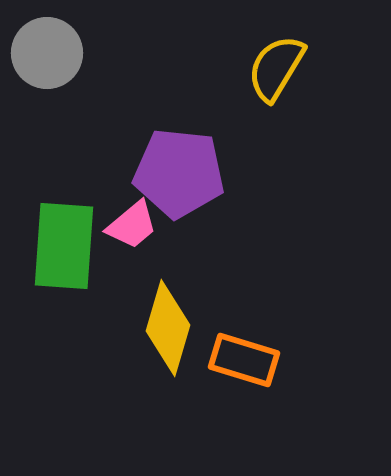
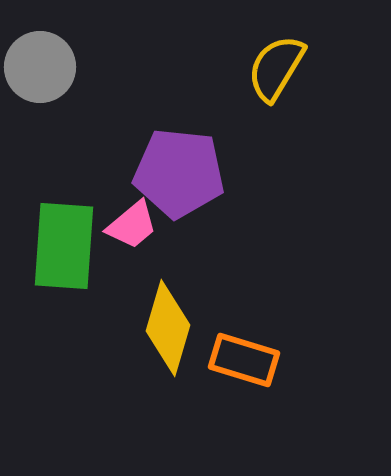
gray circle: moved 7 px left, 14 px down
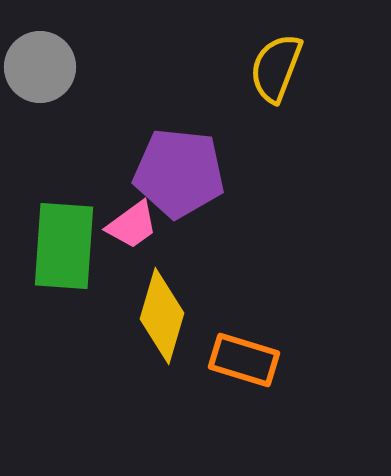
yellow semicircle: rotated 10 degrees counterclockwise
pink trapezoid: rotated 4 degrees clockwise
yellow diamond: moved 6 px left, 12 px up
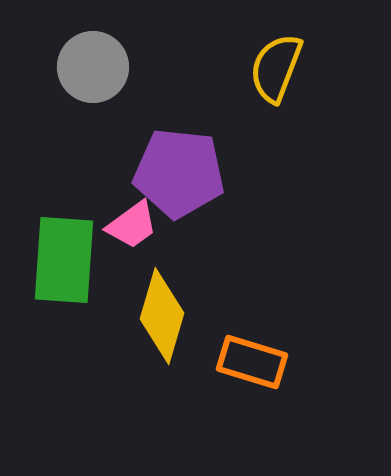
gray circle: moved 53 px right
green rectangle: moved 14 px down
orange rectangle: moved 8 px right, 2 px down
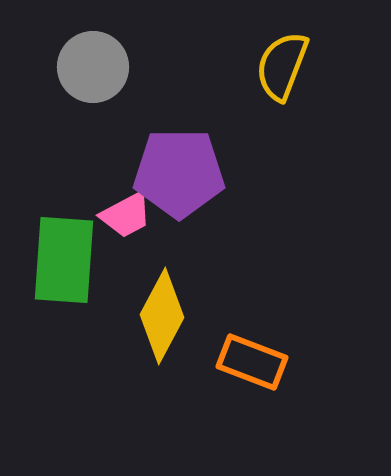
yellow semicircle: moved 6 px right, 2 px up
purple pentagon: rotated 6 degrees counterclockwise
pink trapezoid: moved 6 px left, 10 px up; rotated 8 degrees clockwise
yellow diamond: rotated 12 degrees clockwise
orange rectangle: rotated 4 degrees clockwise
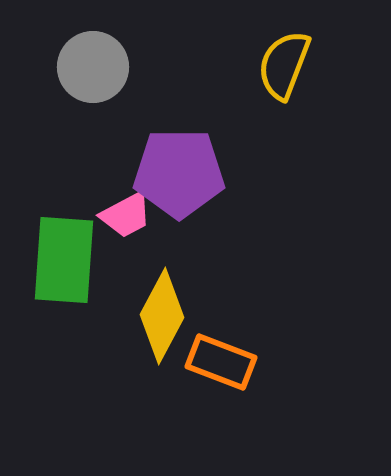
yellow semicircle: moved 2 px right, 1 px up
orange rectangle: moved 31 px left
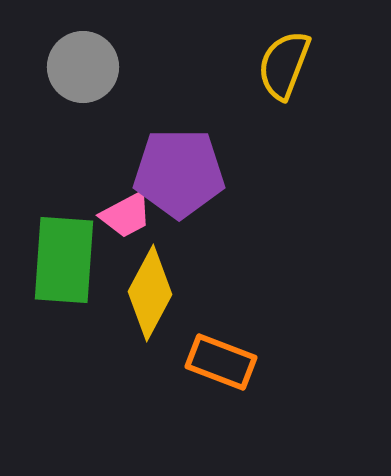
gray circle: moved 10 px left
yellow diamond: moved 12 px left, 23 px up
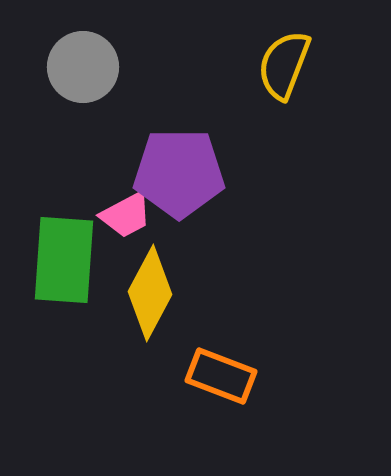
orange rectangle: moved 14 px down
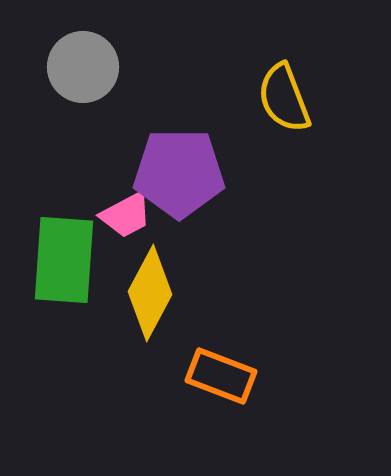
yellow semicircle: moved 33 px down; rotated 42 degrees counterclockwise
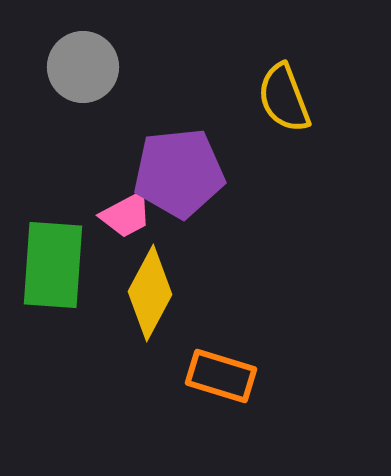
purple pentagon: rotated 6 degrees counterclockwise
green rectangle: moved 11 px left, 5 px down
orange rectangle: rotated 4 degrees counterclockwise
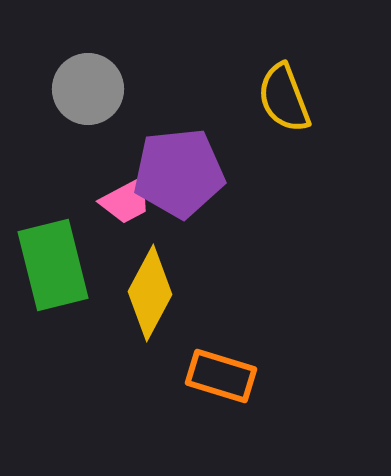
gray circle: moved 5 px right, 22 px down
pink trapezoid: moved 14 px up
green rectangle: rotated 18 degrees counterclockwise
